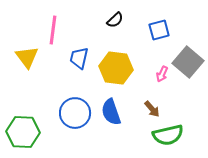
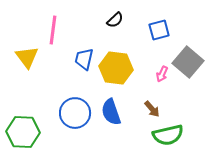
blue trapezoid: moved 5 px right, 1 px down
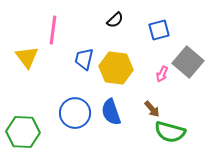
green semicircle: moved 2 px right, 3 px up; rotated 28 degrees clockwise
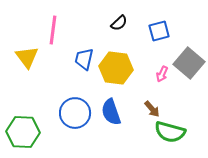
black semicircle: moved 4 px right, 3 px down
blue square: moved 1 px down
gray square: moved 1 px right, 1 px down
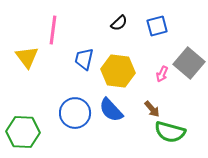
blue square: moved 2 px left, 5 px up
yellow hexagon: moved 2 px right, 3 px down
blue semicircle: moved 2 px up; rotated 24 degrees counterclockwise
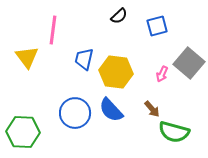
black semicircle: moved 7 px up
yellow hexagon: moved 2 px left, 1 px down
green semicircle: moved 4 px right
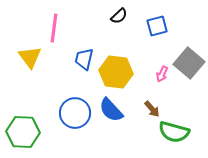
pink line: moved 1 px right, 2 px up
yellow triangle: moved 3 px right
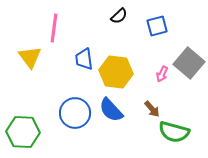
blue trapezoid: rotated 20 degrees counterclockwise
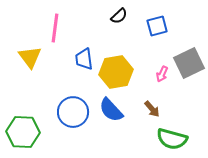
pink line: moved 1 px right
gray square: rotated 24 degrees clockwise
yellow hexagon: rotated 16 degrees counterclockwise
blue circle: moved 2 px left, 1 px up
green semicircle: moved 2 px left, 7 px down
